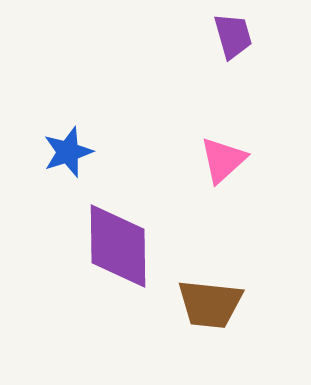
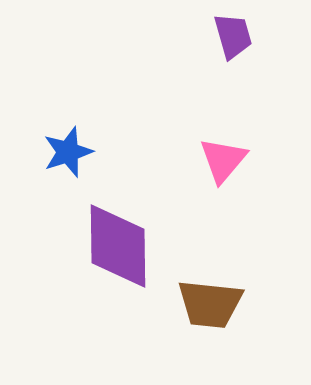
pink triangle: rotated 8 degrees counterclockwise
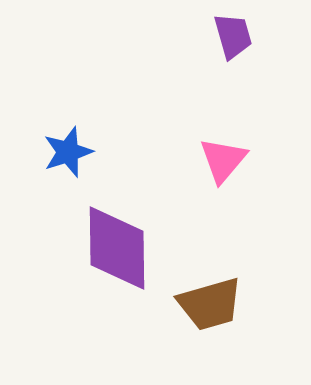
purple diamond: moved 1 px left, 2 px down
brown trapezoid: rotated 22 degrees counterclockwise
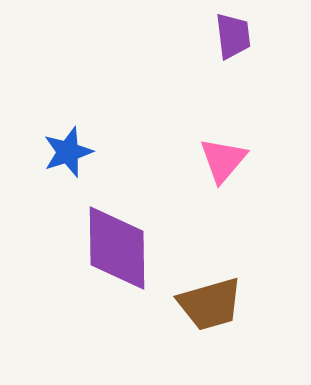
purple trapezoid: rotated 9 degrees clockwise
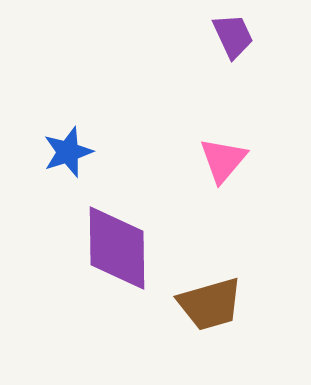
purple trapezoid: rotated 18 degrees counterclockwise
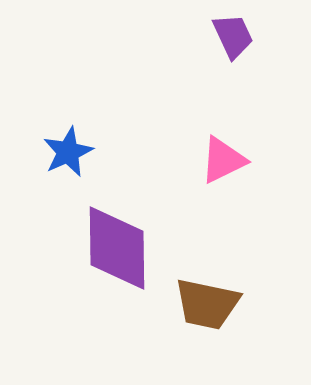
blue star: rotated 6 degrees counterclockwise
pink triangle: rotated 24 degrees clockwise
brown trapezoid: moved 3 px left; rotated 28 degrees clockwise
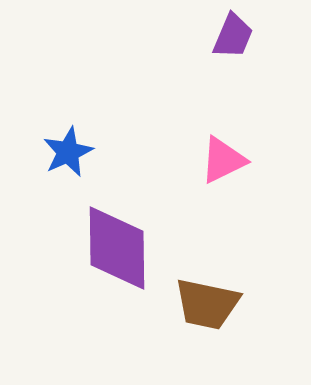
purple trapezoid: rotated 48 degrees clockwise
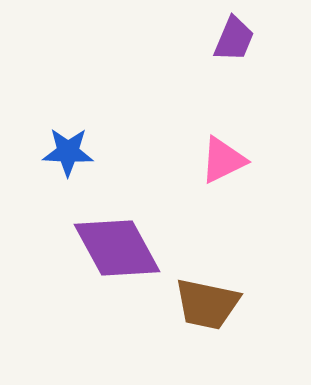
purple trapezoid: moved 1 px right, 3 px down
blue star: rotated 27 degrees clockwise
purple diamond: rotated 28 degrees counterclockwise
